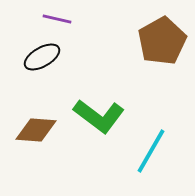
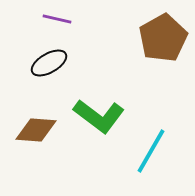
brown pentagon: moved 1 px right, 3 px up
black ellipse: moved 7 px right, 6 px down
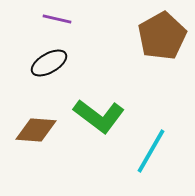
brown pentagon: moved 1 px left, 2 px up
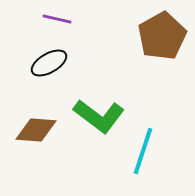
cyan line: moved 8 px left; rotated 12 degrees counterclockwise
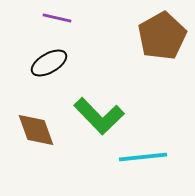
purple line: moved 1 px up
green L-shape: rotated 9 degrees clockwise
brown diamond: rotated 66 degrees clockwise
cyan line: moved 6 px down; rotated 66 degrees clockwise
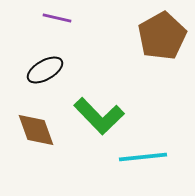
black ellipse: moved 4 px left, 7 px down
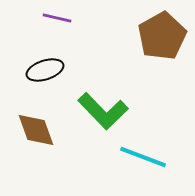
black ellipse: rotated 12 degrees clockwise
green L-shape: moved 4 px right, 5 px up
cyan line: rotated 27 degrees clockwise
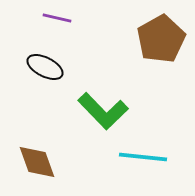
brown pentagon: moved 1 px left, 3 px down
black ellipse: moved 3 px up; rotated 45 degrees clockwise
brown diamond: moved 1 px right, 32 px down
cyan line: rotated 15 degrees counterclockwise
